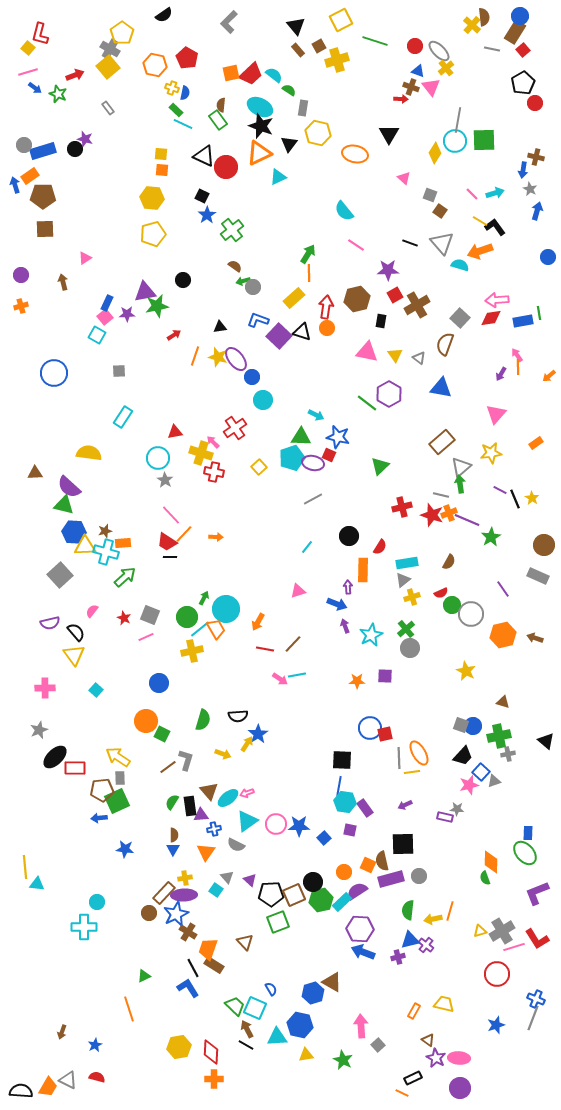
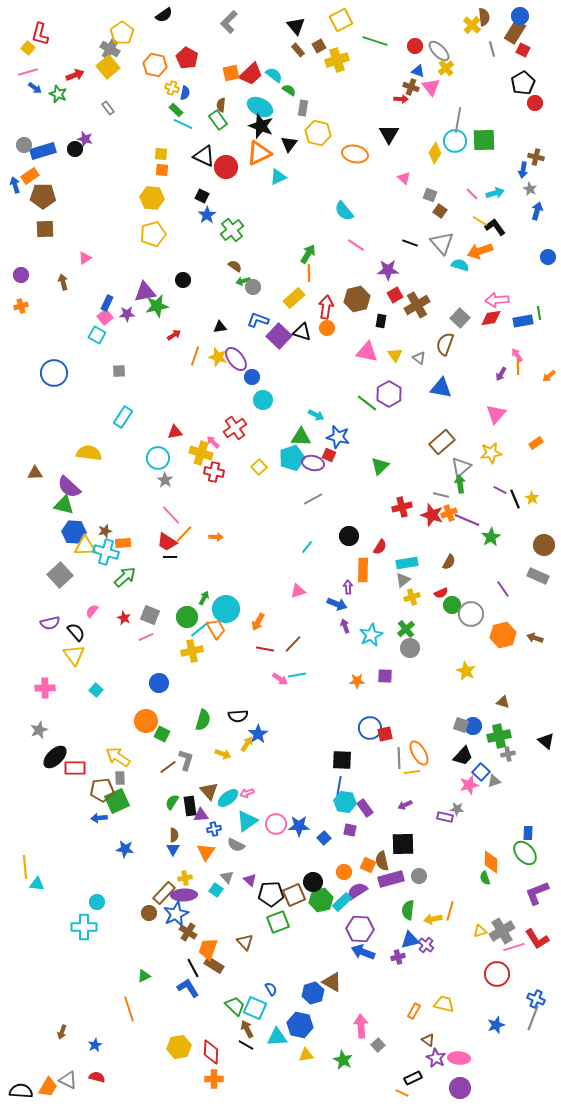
gray line at (492, 49): rotated 63 degrees clockwise
red square at (523, 50): rotated 24 degrees counterclockwise
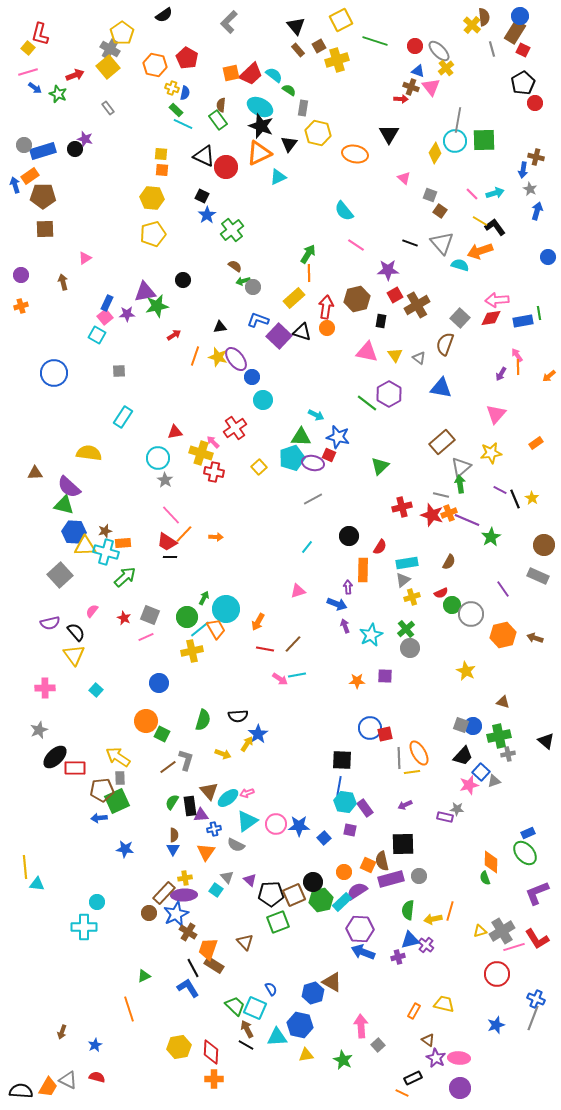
blue rectangle at (528, 833): rotated 64 degrees clockwise
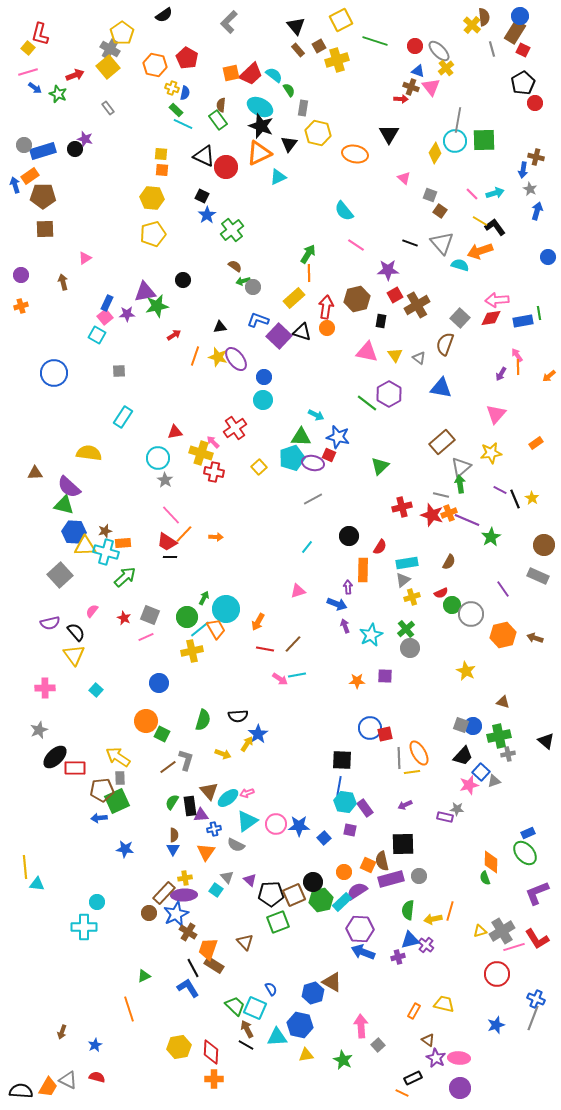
green semicircle at (289, 90): rotated 24 degrees clockwise
blue circle at (252, 377): moved 12 px right
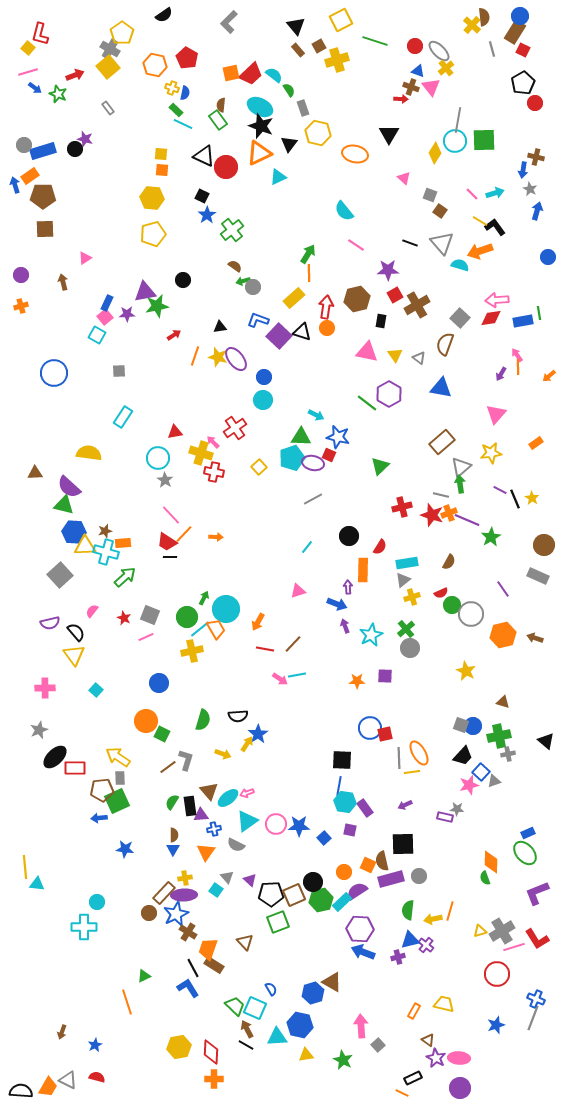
gray rectangle at (303, 108): rotated 28 degrees counterclockwise
orange line at (129, 1009): moved 2 px left, 7 px up
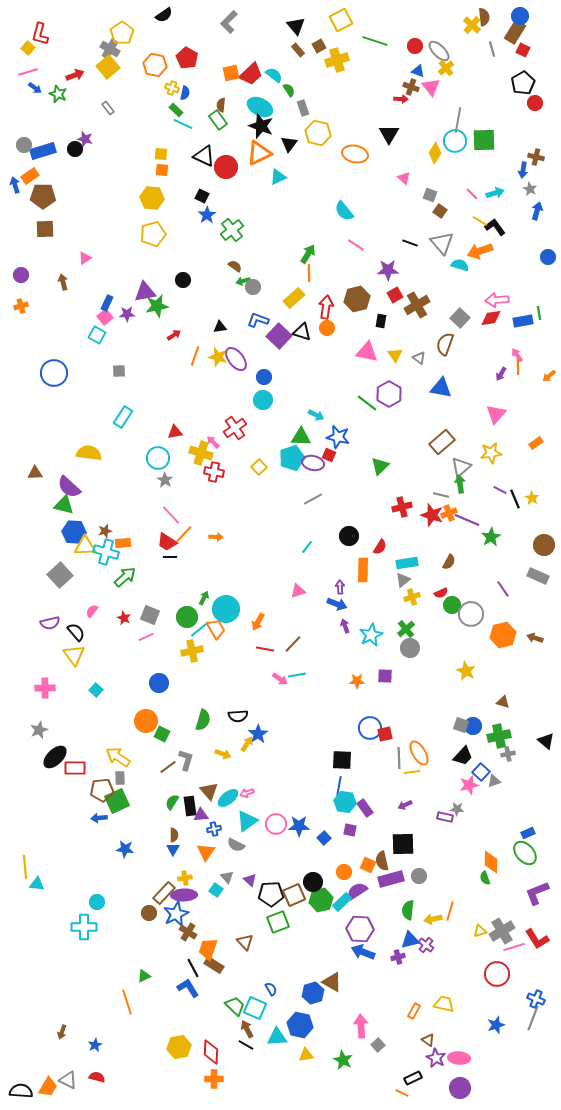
purple arrow at (348, 587): moved 8 px left
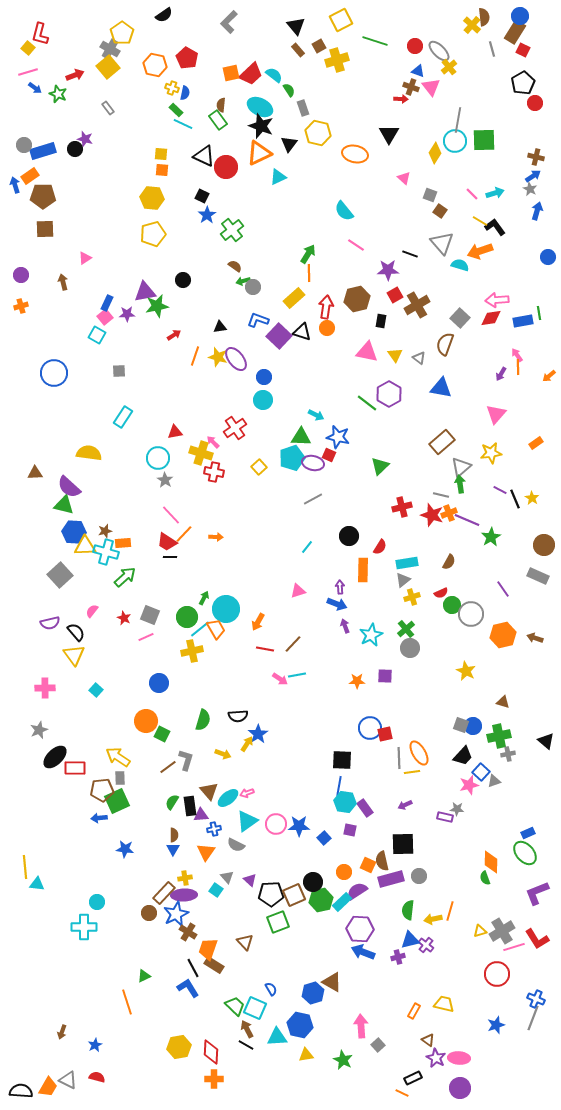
yellow cross at (446, 68): moved 3 px right, 1 px up
blue arrow at (523, 170): moved 10 px right, 6 px down; rotated 133 degrees counterclockwise
black line at (410, 243): moved 11 px down
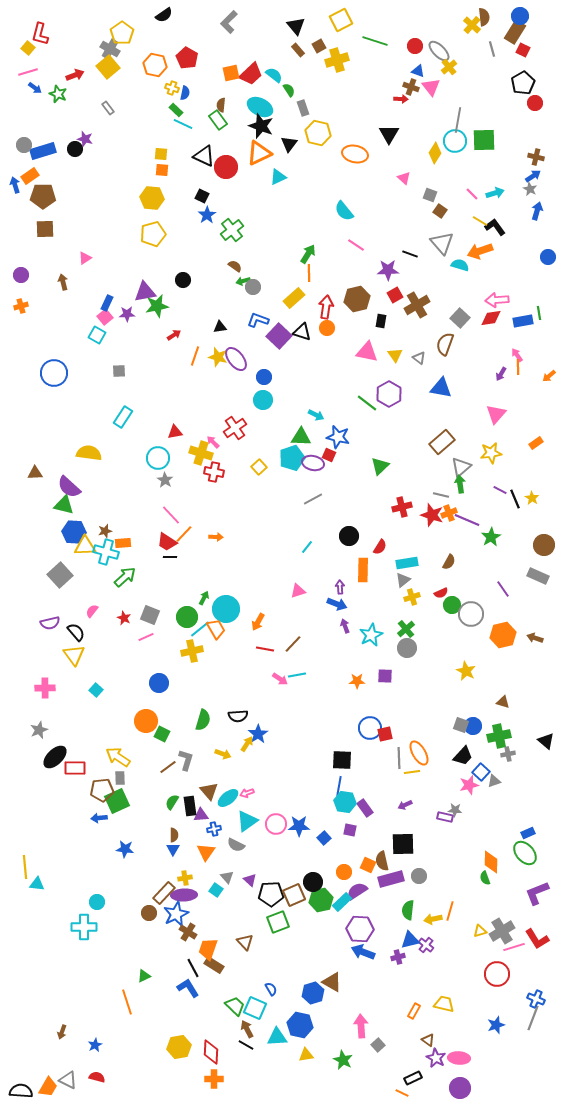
gray circle at (410, 648): moved 3 px left
gray star at (457, 809): moved 2 px left, 1 px down
